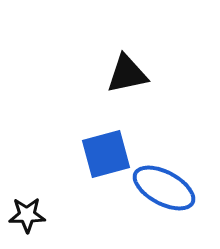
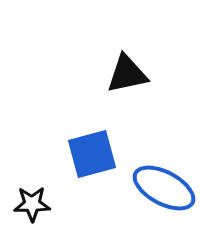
blue square: moved 14 px left
black star: moved 5 px right, 11 px up
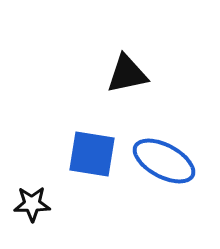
blue square: rotated 24 degrees clockwise
blue ellipse: moved 27 px up
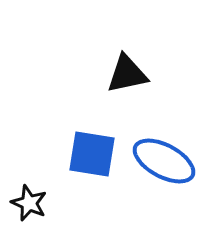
black star: moved 3 px left, 1 px up; rotated 24 degrees clockwise
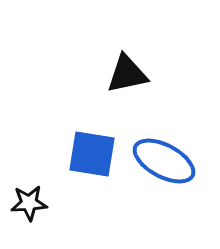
black star: rotated 27 degrees counterclockwise
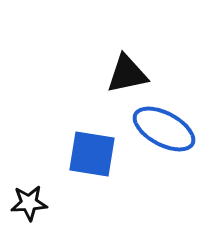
blue ellipse: moved 32 px up
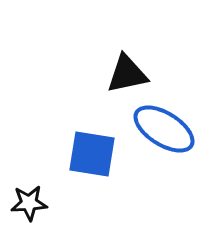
blue ellipse: rotated 4 degrees clockwise
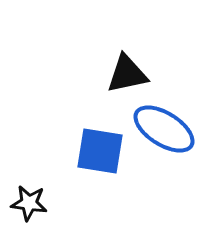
blue square: moved 8 px right, 3 px up
black star: rotated 12 degrees clockwise
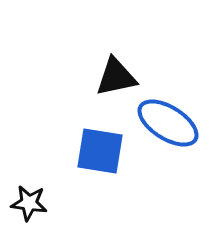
black triangle: moved 11 px left, 3 px down
blue ellipse: moved 4 px right, 6 px up
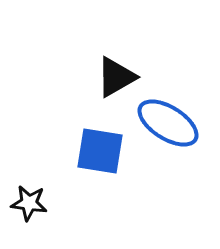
black triangle: rotated 18 degrees counterclockwise
